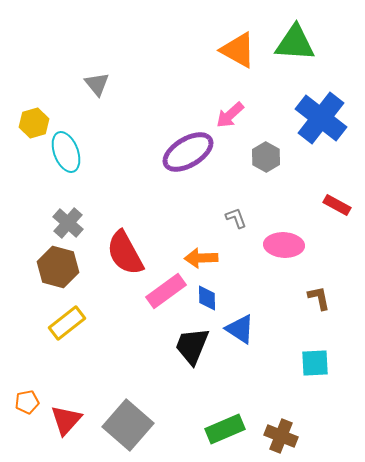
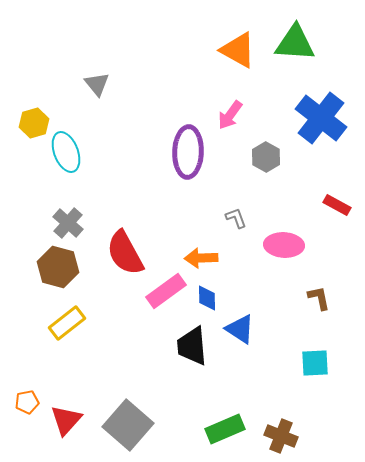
pink arrow: rotated 12 degrees counterclockwise
purple ellipse: rotated 57 degrees counterclockwise
black trapezoid: rotated 27 degrees counterclockwise
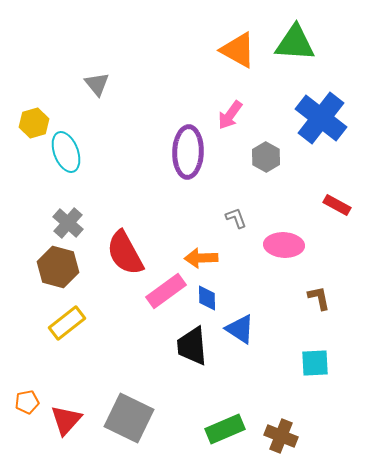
gray square: moved 1 px right, 7 px up; rotated 15 degrees counterclockwise
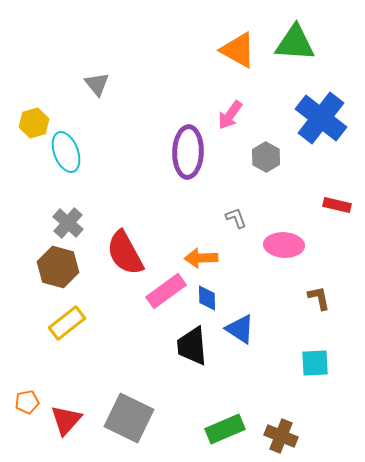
red rectangle: rotated 16 degrees counterclockwise
